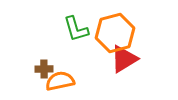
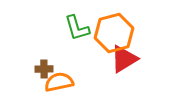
green L-shape: moved 1 px right, 1 px up
orange hexagon: moved 1 px left
orange semicircle: moved 1 px left, 1 px down
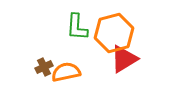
green L-shape: moved 1 px up; rotated 20 degrees clockwise
brown cross: moved 2 px up; rotated 24 degrees counterclockwise
orange semicircle: moved 7 px right, 10 px up
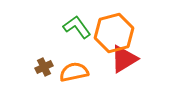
green L-shape: rotated 140 degrees clockwise
orange semicircle: moved 8 px right
